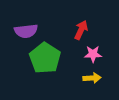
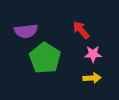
red arrow: rotated 66 degrees counterclockwise
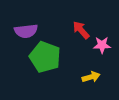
pink star: moved 9 px right, 9 px up
green pentagon: moved 1 px up; rotated 12 degrees counterclockwise
yellow arrow: moved 1 px left, 1 px up; rotated 12 degrees counterclockwise
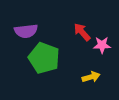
red arrow: moved 1 px right, 2 px down
green pentagon: moved 1 px left, 1 px down
